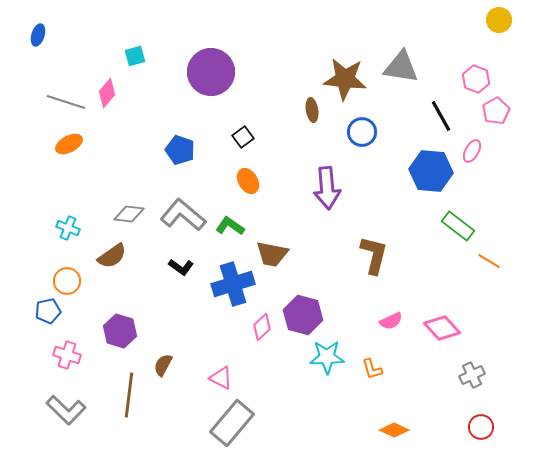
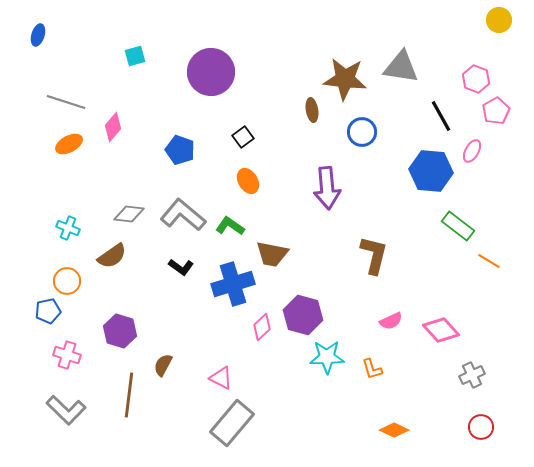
pink diamond at (107, 93): moved 6 px right, 34 px down
pink diamond at (442, 328): moved 1 px left, 2 px down
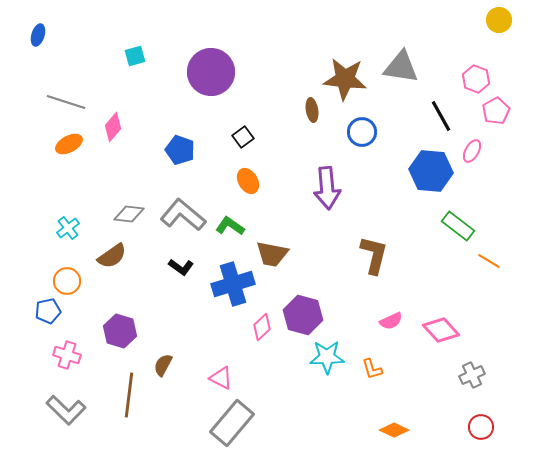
cyan cross at (68, 228): rotated 30 degrees clockwise
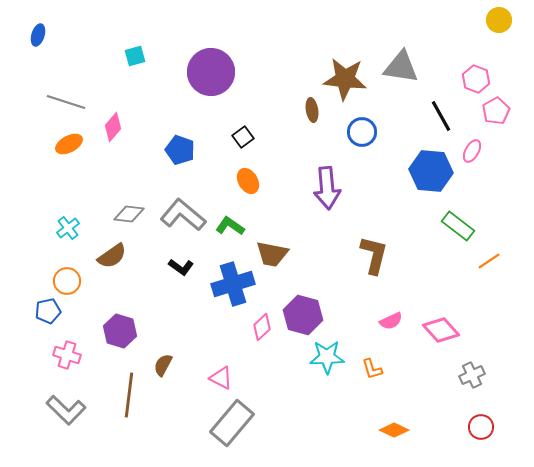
orange line at (489, 261): rotated 65 degrees counterclockwise
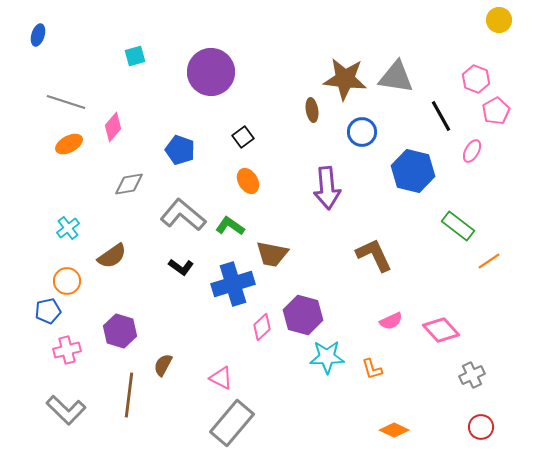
gray triangle at (401, 67): moved 5 px left, 10 px down
blue hexagon at (431, 171): moved 18 px left; rotated 9 degrees clockwise
gray diamond at (129, 214): moved 30 px up; rotated 16 degrees counterclockwise
brown L-shape at (374, 255): rotated 39 degrees counterclockwise
pink cross at (67, 355): moved 5 px up; rotated 32 degrees counterclockwise
